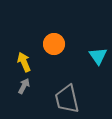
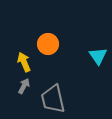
orange circle: moved 6 px left
gray trapezoid: moved 14 px left
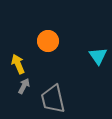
orange circle: moved 3 px up
yellow arrow: moved 6 px left, 2 px down
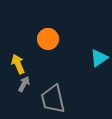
orange circle: moved 2 px up
cyan triangle: moved 1 px right, 2 px down; rotated 30 degrees clockwise
gray arrow: moved 2 px up
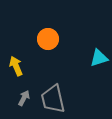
cyan triangle: rotated 18 degrees clockwise
yellow arrow: moved 2 px left, 2 px down
gray arrow: moved 14 px down
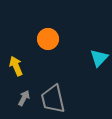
cyan triangle: rotated 30 degrees counterclockwise
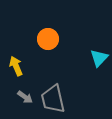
gray arrow: moved 1 px right, 1 px up; rotated 98 degrees clockwise
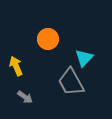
cyan triangle: moved 15 px left
gray trapezoid: moved 18 px right, 17 px up; rotated 16 degrees counterclockwise
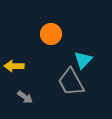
orange circle: moved 3 px right, 5 px up
cyan triangle: moved 1 px left, 2 px down
yellow arrow: moved 2 px left; rotated 66 degrees counterclockwise
